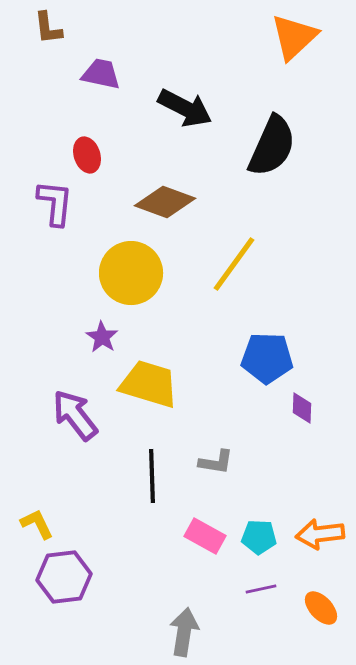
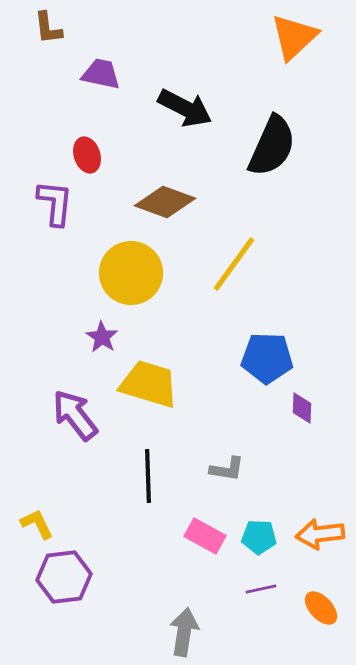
gray L-shape: moved 11 px right, 7 px down
black line: moved 4 px left
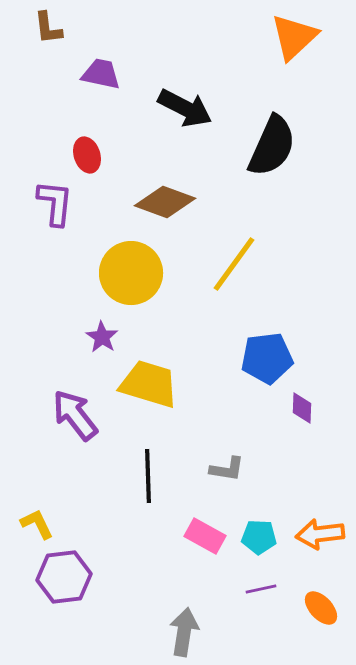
blue pentagon: rotated 9 degrees counterclockwise
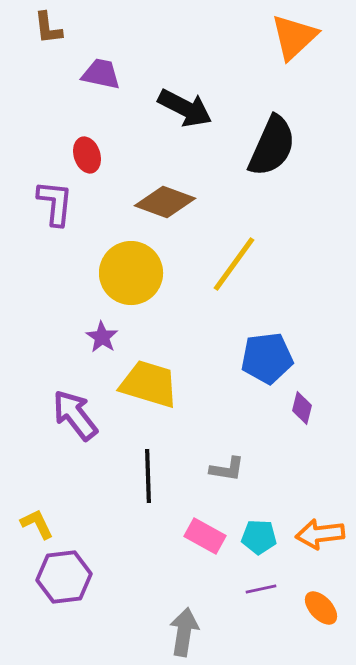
purple diamond: rotated 12 degrees clockwise
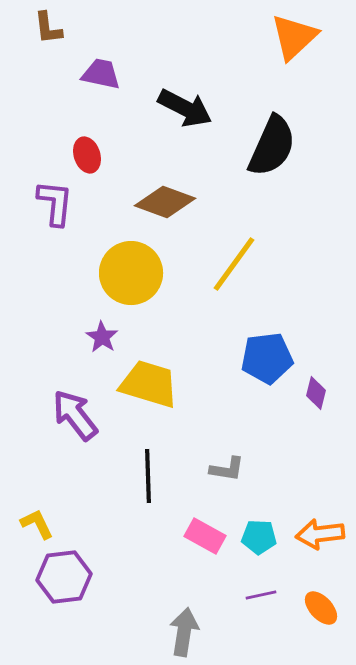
purple diamond: moved 14 px right, 15 px up
purple line: moved 6 px down
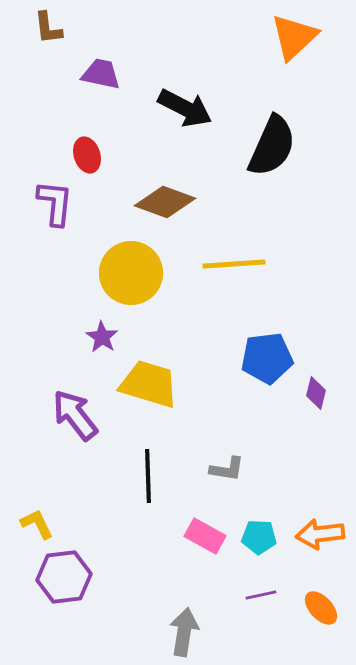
yellow line: rotated 50 degrees clockwise
